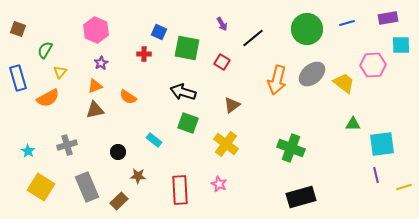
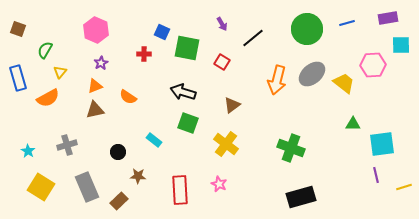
blue square at (159, 32): moved 3 px right
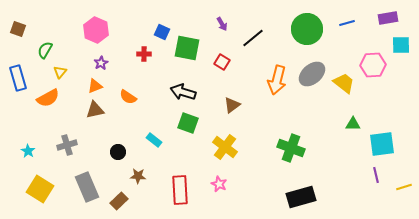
yellow cross at (226, 144): moved 1 px left, 3 px down
yellow square at (41, 187): moved 1 px left, 2 px down
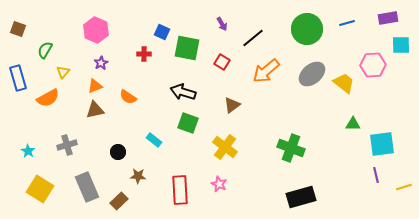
yellow triangle at (60, 72): moved 3 px right
orange arrow at (277, 80): moved 11 px left, 9 px up; rotated 36 degrees clockwise
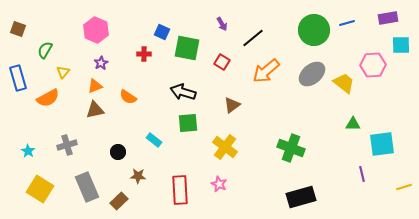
green circle at (307, 29): moved 7 px right, 1 px down
green square at (188, 123): rotated 25 degrees counterclockwise
purple line at (376, 175): moved 14 px left, 1 px up
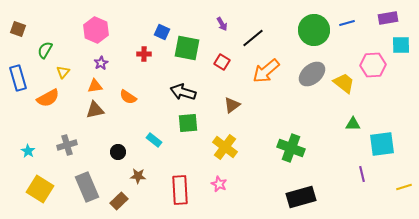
orange triangle at (95, 86): rotated 14 degrees clockwise
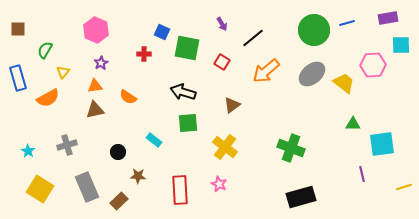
brown square at (18, 29): rotated 21 degrees counterclockwise
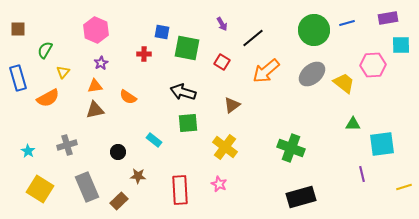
blue square at (162, 32): rotated 14 degrees counterclockwise
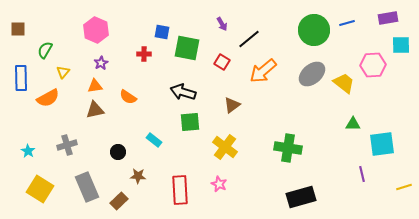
black line at (253, 38): moved 4 px left, 1 px down
orange arrow at (266, 71): moved 3 px left
blue rectangle at (18, 78): moved 3 px right; rotated 15 degrees clockwise
green square at (188, 123): moved 2 px right, 1 px up
green cross at (291, 148): moved 3 px left; rotated 12 degrees counterclockwise
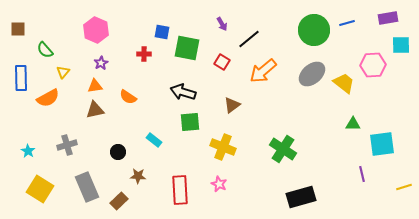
green semicircle at (45, 50): rotated 72 degrees counterclockwise
yellow cross at (225, 147): moved 2 px left; rotated 15 degrees counterclockwise
green cross at (288, 148): moved 5 px left, 1 px down; rotated 24 degrees clockwise
